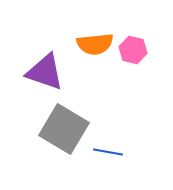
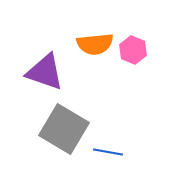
pink hexagon: rotated 8 degrees clockwise
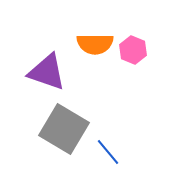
orange semicircle: rotated 6 degrees clockwise
purple triangle: moved 2 px right
blue line: rotated 40 degrees clockwise
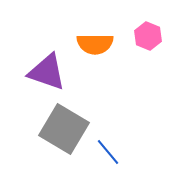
pink hexagon: moved 15 px right, 14 px up
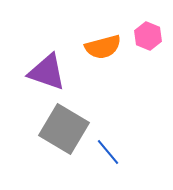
orange semicircle: moved 8 px right, 3 px down; rotated 15 degrees counterclockwise
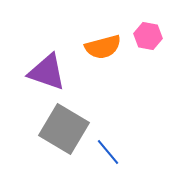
pink hexagon: rotated 12 degrees counterclockwise
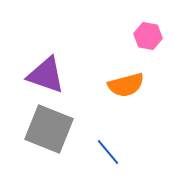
orange semicircle: moved 23 px right, 38 px down
purple triangle: moved 1 px left, 3 px down
gray square: moved 15 px left; rotated 9 degrees counterclockwise
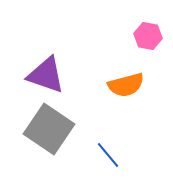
gray square: rotated 12 degrees clockwise
blue line: moved 3 px down
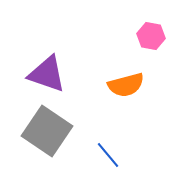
pink hexagon: moved 3 px right
purple triangle: moved 1 px right, 1 px up
gray square: moved 2 px left, 2 px down
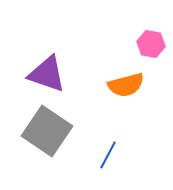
pink hexagon: moved 8 px down
blue line: rotated 68 degrees clockwise
